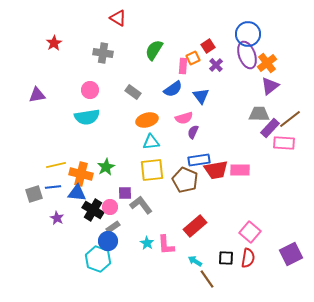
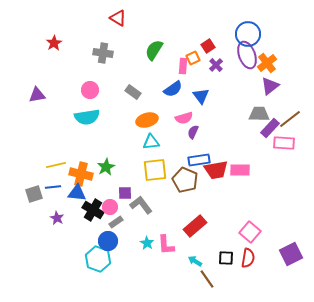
yellow square at (152, 170): moved 3 px right
gray rectangle at (113, 227): moved 3 px right, 5 px up
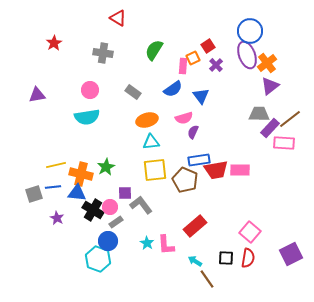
blue circle at (248, 34): moved 2 px right, 3 px up
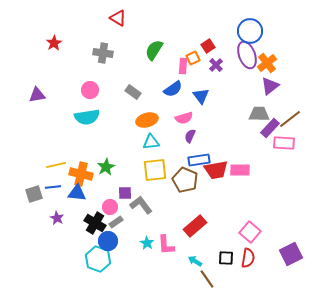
purple semicircle at (193, 132): moved 3 px left, 4 px down
black cross at (93, 210): moved 2 px right, 13 px down
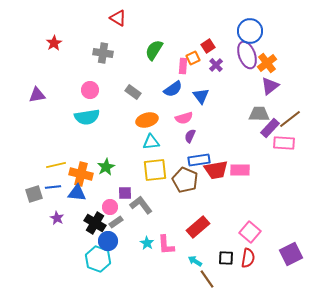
red rectangle at (195, 226): moved 3 px right, 1 px down
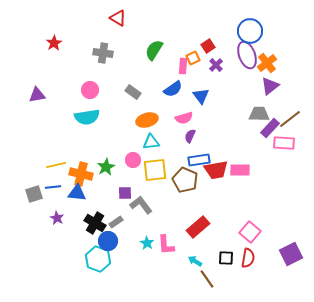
pink circle at (110, 207): moved 23 px right, 47 px up
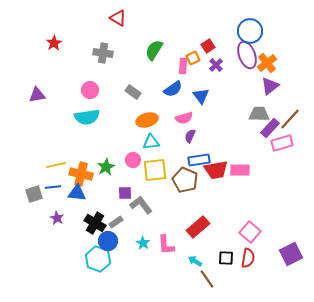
brown line at (290, 119): rotated 10 degrees counterclockwise
pink rectangle at (284, 143): moved 2 px left; rotated 20 degrees counterclockwise
cyan star at (147, 243): moved 4 px left
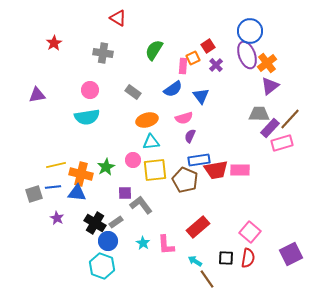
cyan hexagon at (98, 259): moved 4 px right, 7 px down
